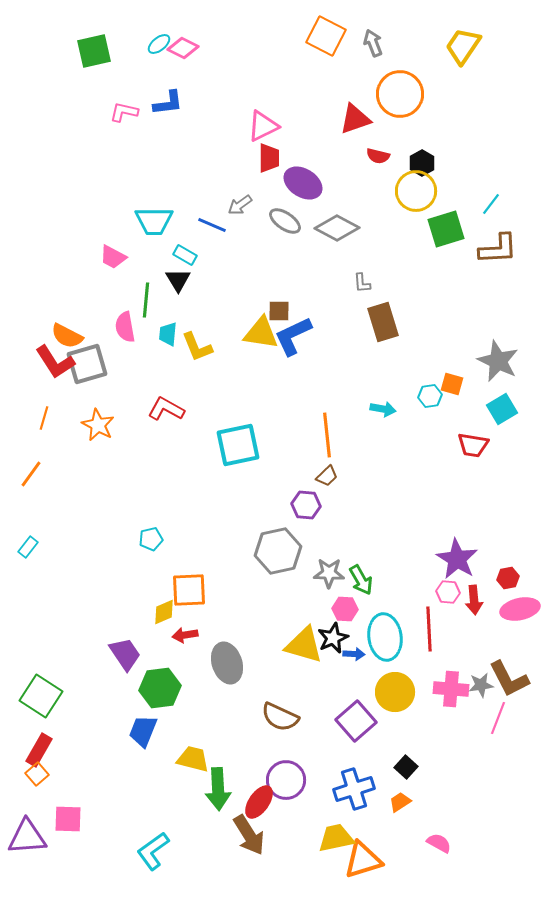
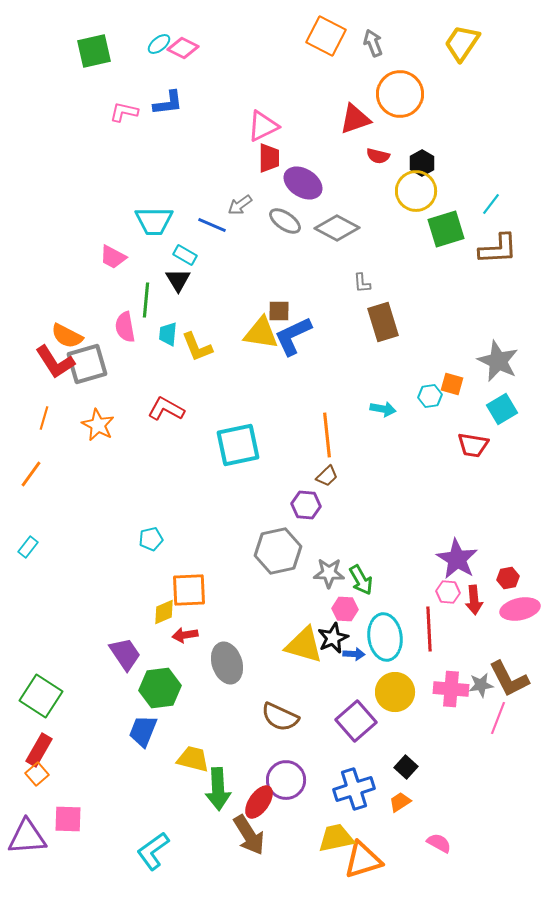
yellow trapezoid at (463, 46): moved 1 px left, 3 px up
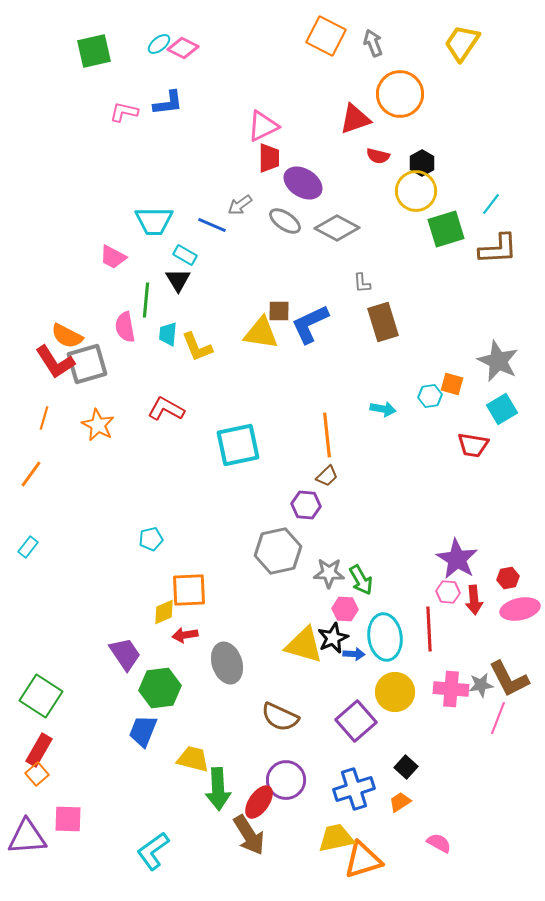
blue L-shape at (293, 336): moved 17 px right, 12 px up
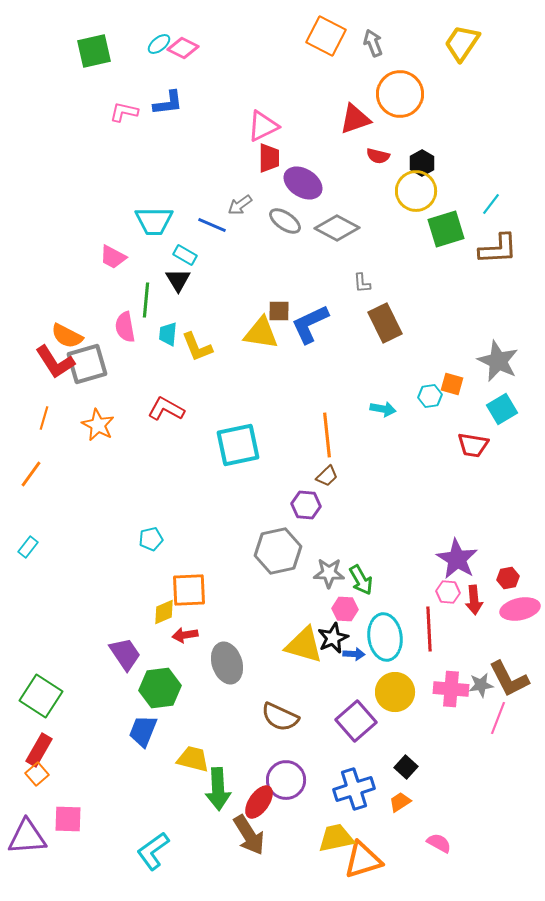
brown rectangle at (383, 322): moved 2 px right, 1 px down; rotated 9 degrees counterclockwise
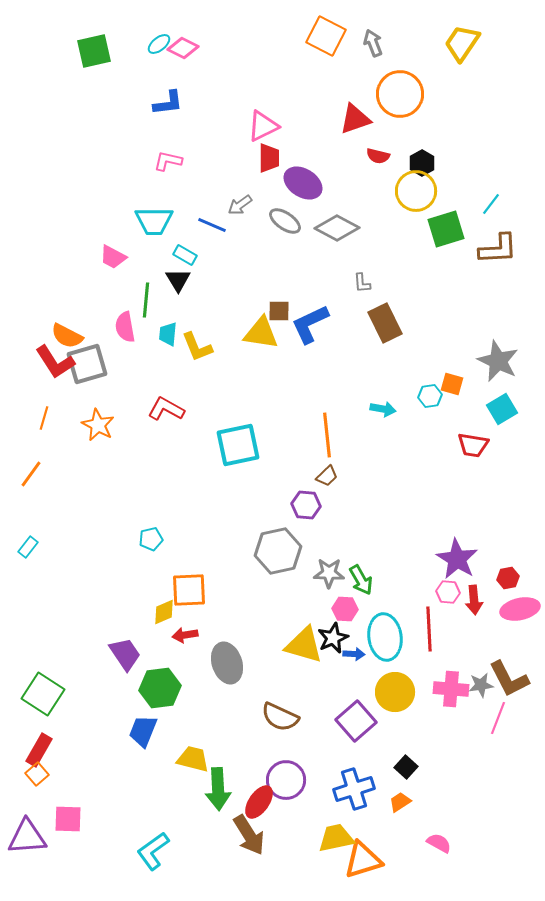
pink L-shape at (124, 112): moved 44 px right, 49 px down
green square at (41, 696): moved 2 px right, 2 px up
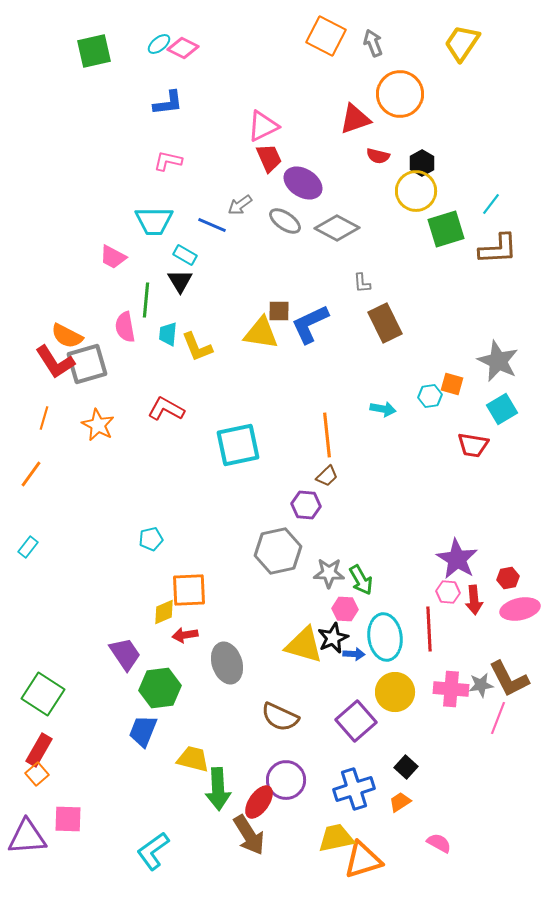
red trapezoid at (269, 158): rotated 24 degrees counterclockwise
black triangle at (178, 280): moved 2 px right, 1 px down
